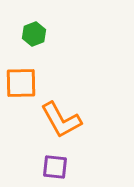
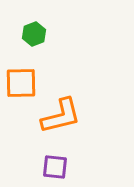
orange L-shape: moved 4 px up; rotated 75 degrees counterclockwise
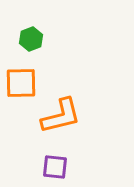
green hexagon: moved 3 px left, 5 px down
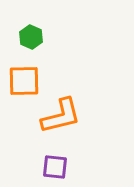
green hexagon: moved 2 px up; rotated 15 degrees counterclockwise
orange square: moved 3 px right, 2 px up
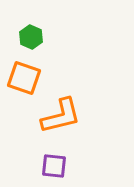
orange square: moved 3 px up; rotated 20 degrees clockwise
purple square: moved 1 px left, 1 px up
